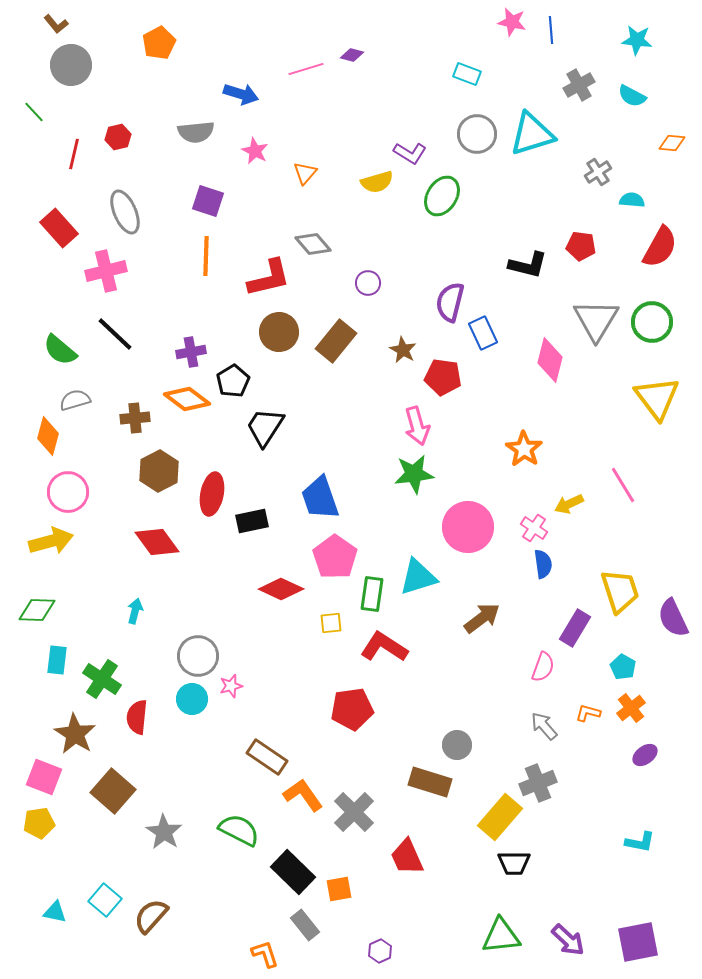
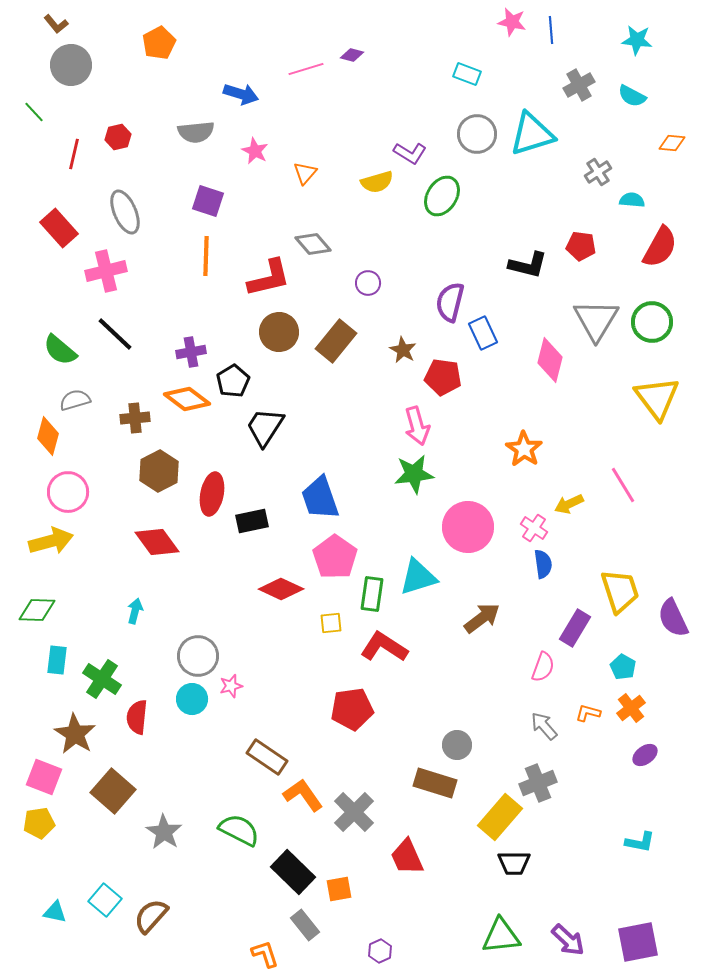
brown rectangle at (430, 782): moved 5 px right, 1 px down
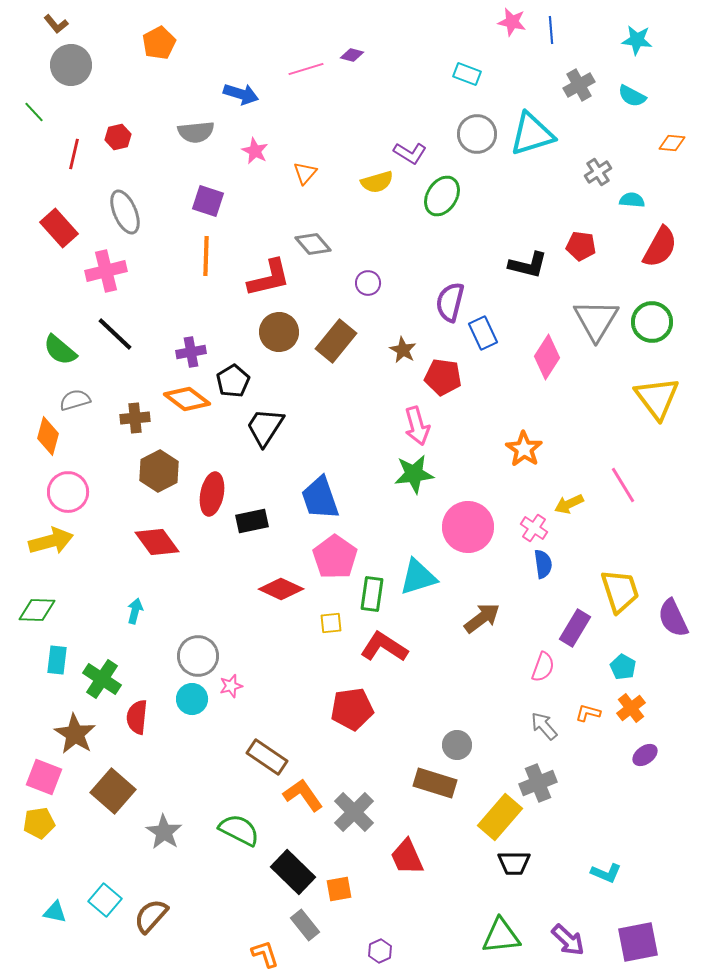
pink diamond at (550, 360): moved 3 px left, 3 px up; rotated 18 degrees clockwise
cyan L-shape at (640, 842): moved 34 px left, 31 px down; rotated 12 degrees clockwise
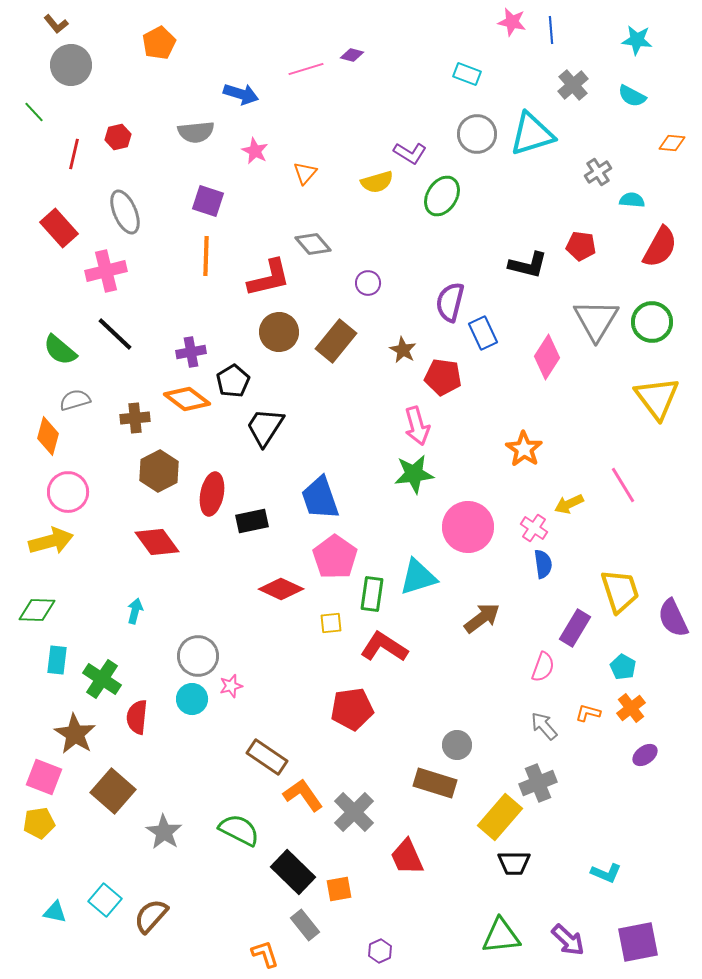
gray cross at (579, 85): moved 6 px left; rotated 12 degrees counterclockwise
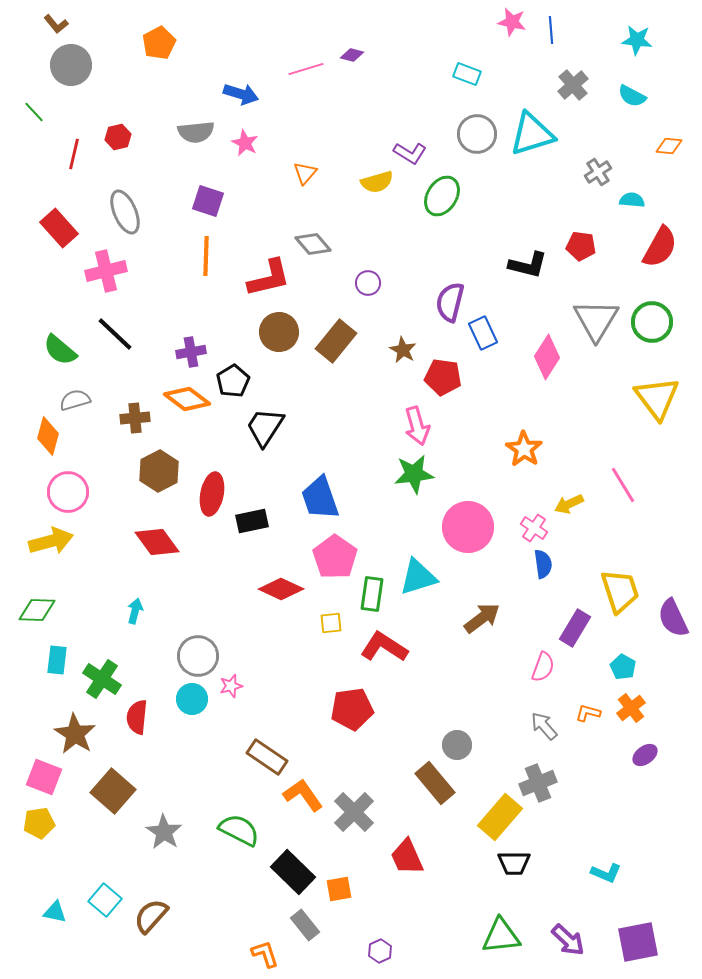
orange diamond at (672, 143): moved 3 px left, 3 px down
pink star at (255, 151): moved 10 px left, 8 px up
brown rectangle at (435, 783): rotated 33 degrees clockwise
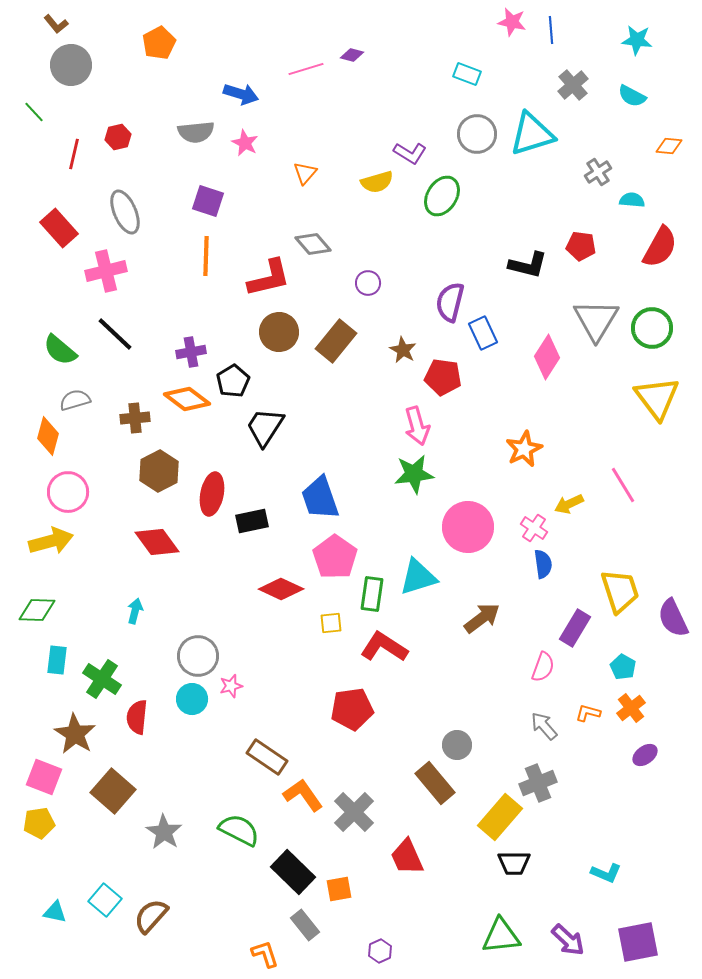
green circle at (652, 322): moved 6 px down
orange star at (524, 449): rotated 12 degrees clockwise
